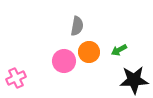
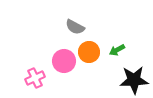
gray semicircle: moved 2 px left, 1 px down; rotated 108 degrees clockwise
green arrow: moved 2 px left
pink cross: moved 19 px right
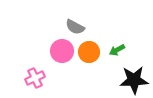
pink circle: moved 2 px left, 10 px up
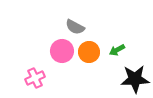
black star: moved 1 px right, 1 px up
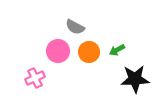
pink circle: moved 4 px left
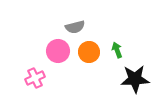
gray semicircle: rotated 42 degrees counterclockwise
green arrow: rotated 98 degrees clockwise
